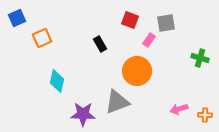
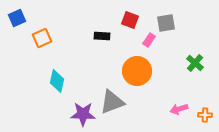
black rectangle: moved 2 px right, 8 px up; rotated 56 degrees counterclockwise
green cross: moved 5 px left, 5 px down; rotated 24 degrees clockwise
gray triangle: moved 5 px left
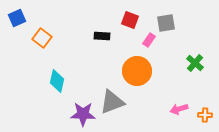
orange square: rotated 30 degrees counterclockwise
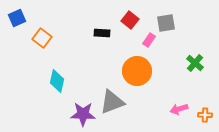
red square: rotated 18 degrees clockwise
black rectangle: moved 3 px up
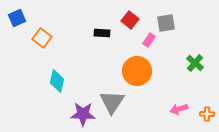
gray triangle: rotated 36 degrees counterclockwise
orange cross: moved 2 px right, 1 px up
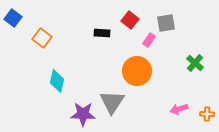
blue square: moved 4 px left; rotated 30 degrees counterclockwise
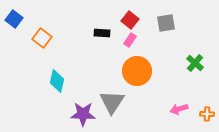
blue square: moved 1 px right, 1 px down
pink rectangle: moved 19 px left
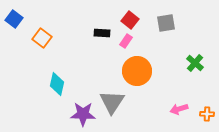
pink rectangle: moved 4 px left, 1 px down
cyan diamond: moved 3 px down
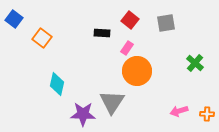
pink rectangle: moved 1 px right, 7 px down
pink arrow: moved 2 px down
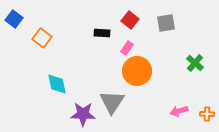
cyan diamond: rotated 25 degrees counterclockwise
